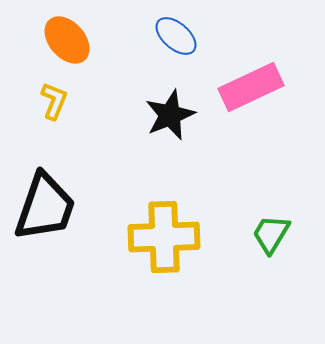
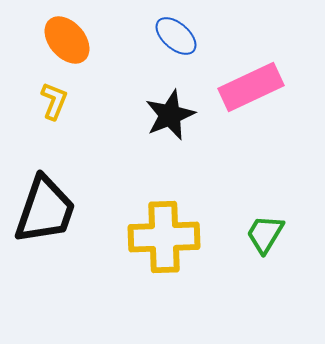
black trapezoid: moved 3 px down
green trapezoid: moved 6 px left
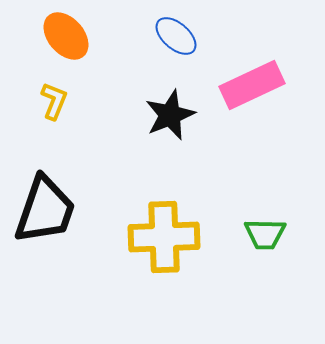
orange ellipse: moved 1 px left, 4 px up
pink rectangle: moved 1 px right, 2 px up
green trapezoid: rotated 120 degrees counterclockwise
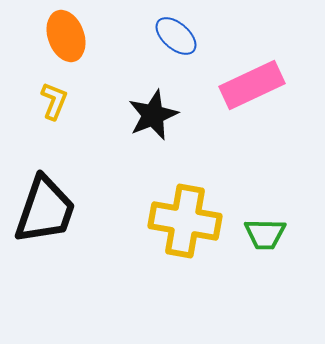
orange ellipse: rotated 21 degrees clockwise
black star: moved 17 px left
yellow cross: moved 21 px right, 16 px up; rotated 12 degrees clockwise
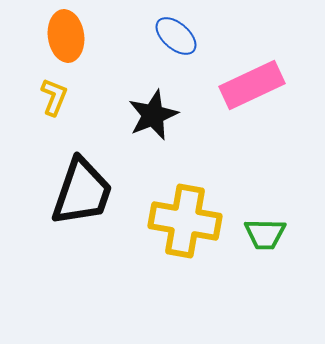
orange ellipse: rotated 12 degrees clockwise
yellow L-shape: moved 4 px up
black trapezoid: moved 37 px right, 18 px up
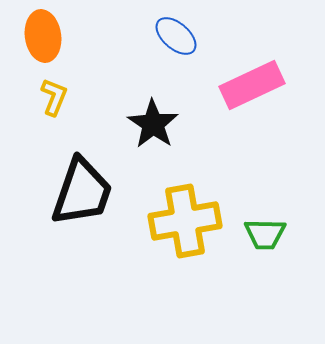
orange ellipse: moved 23 px left
black star: moved 9 px down; rotated 15 degrees counterclockwise
yellow cross: rotated 20 degrees counterclockwise
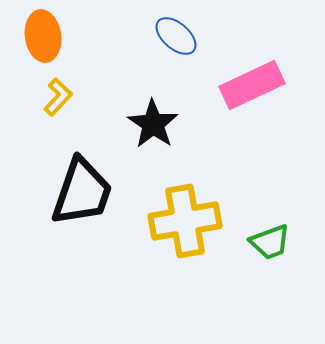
yellow L-shape: moved 4 px right; rotated 21 degrees clockwise
green trapezoid: moved 5 px right, 8 px down; rotated 21 degrees counterclockwise
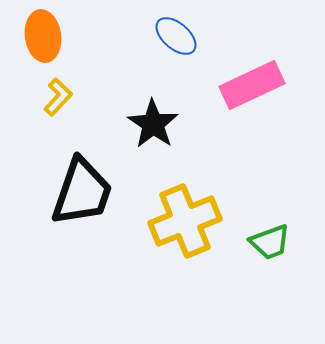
yellow cross: rotated 12 degrees counterclockwise
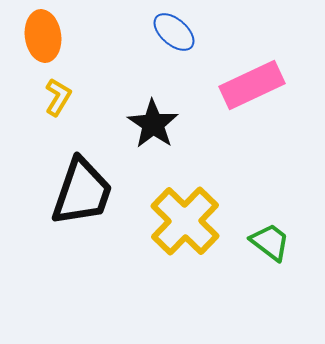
blue ellipse: moved 2 px left, 4 px up
yellow L-shape: rotated 12 degrees counterclockwise
yellow cross: rotated 24 degrees counterclockwise
green trapezoid: rotated 123 degrees counterclockwise
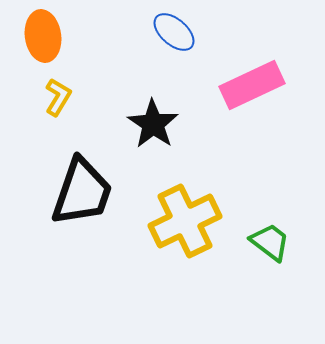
yellow cross: rotated 20 degrees clockwise
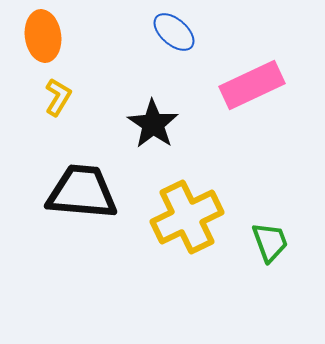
black trapezoid: rotated 104 degrees counterclockwise
yellow cross: moved 2 px right, 4 px up
green trapezoid: rotated 33 degrees clockwise
